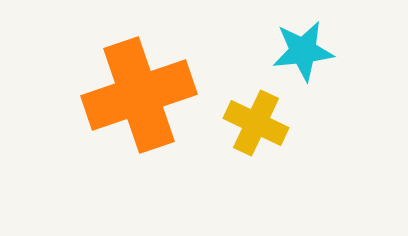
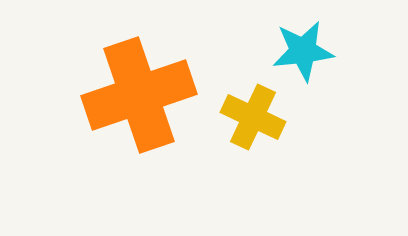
yellow cross: moved 3 px left, 6 px up
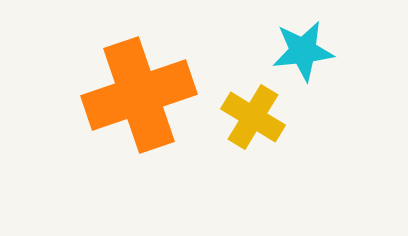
yellow cross: rotated 6 degrees clockwise
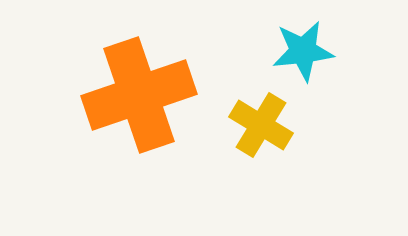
yellow cross: moved 8 px right, 8 px down
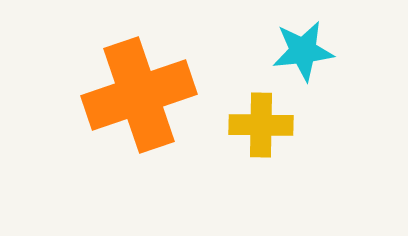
yellow cross: rotated 30 degrees counterclockwise
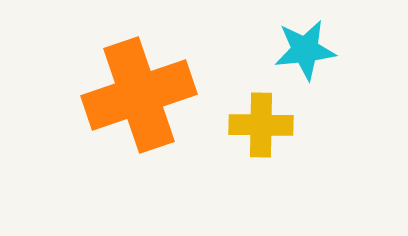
cyan star: moved 2 px right, 1 px up
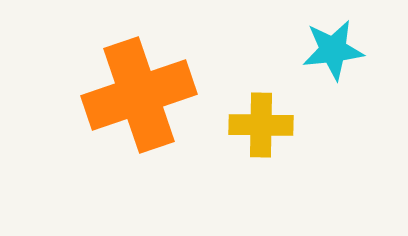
cyan star: moved 28 px right
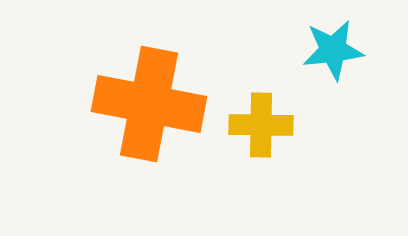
orange cross: moved 10 px right, 9 px down; rotated 30 degrees clockwise
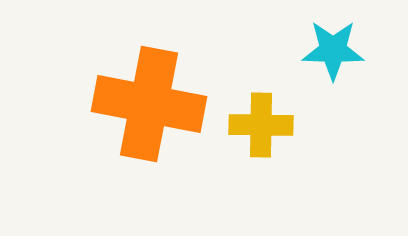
cyan star: rotated 8 degrees clockwise
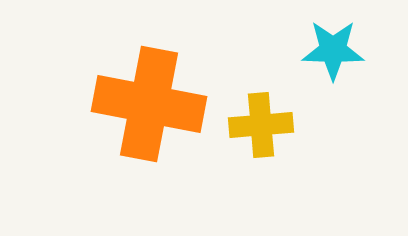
yellow cross: rotated 6 degrees counterclockwise
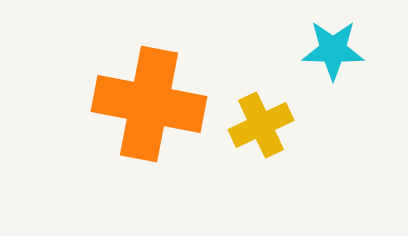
yellow cross: rotated 20 degrees counterclockwise
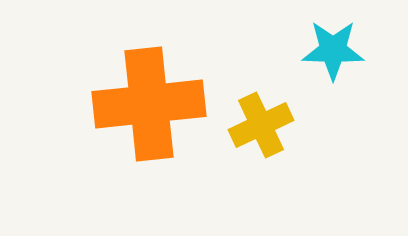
orange cross: rotated 17 degrees counterclockwise
